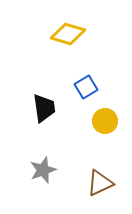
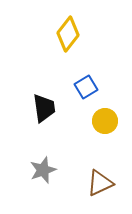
yellow diamond: rotated 68 degrees counterclockwise
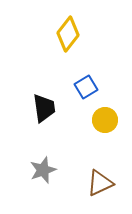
yellow circle: moved 1 px up
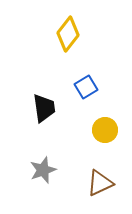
yellow circle: moved 10 px down
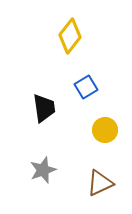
yellow diamond: moved 2 px right, 2 px down
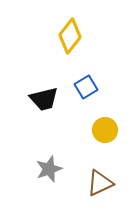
black trapezoid: moved 9 px up; rotated 84 degrees clockwise
gray star: moved 6 px right, 1 px up
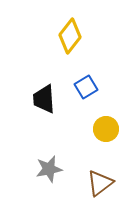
black trapezoid: rotated 100 degrees clockwise
yellow circle: moved 1 px right, 1 px up
gray star: rotated 8 degrees clockwise
brown triangle: rotated 12 degrees counterclockwise
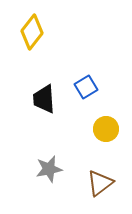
yellow diamond: moved 38 px left, 4 px up
